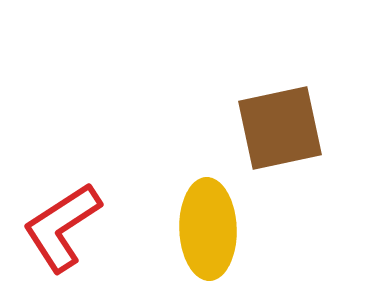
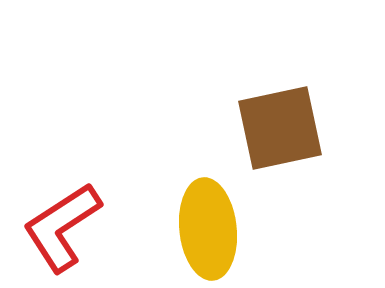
yellow ellipse: rotated 4 degrees counterclockwise
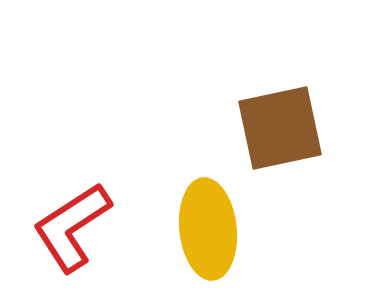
red L-shape: moved 10 px right
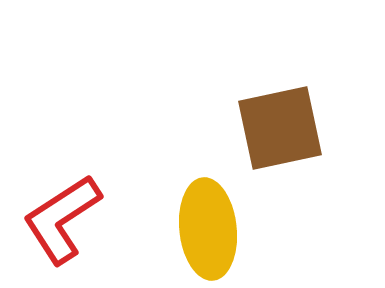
red L-shape: moved 10 px left, 8 px up
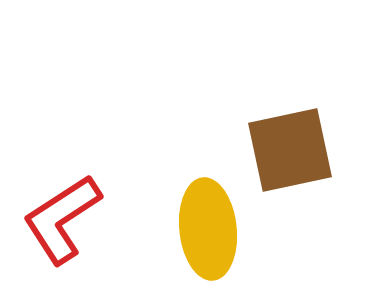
brown square: moved 10 px right, 22 px down
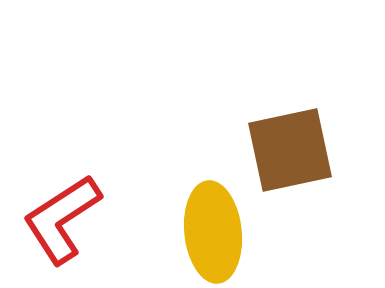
yellow ellipse: moved 5 px right, 3 px down
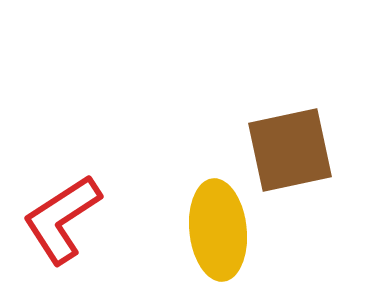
yellow ellipse: moved 5 px right, 2 px up
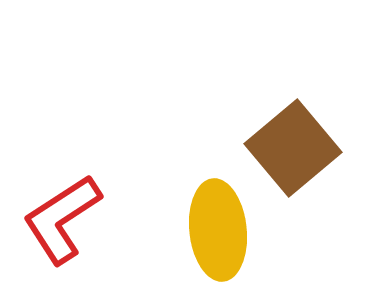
brown square: moved 3 px right, 2 px up; rotated 28 degrees counterclockwise
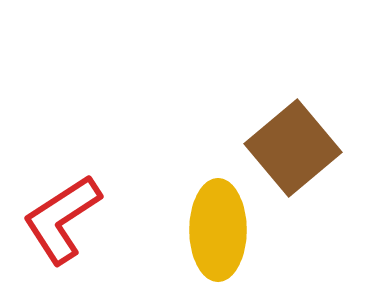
yellow ellipse: rotated 6 degrees clockwise
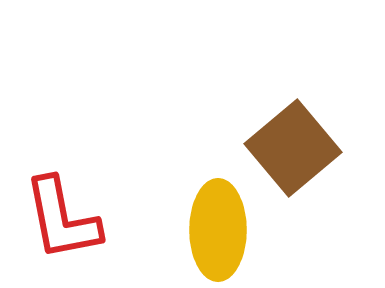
red L-shape: rotated 68 degrees counterclockwise
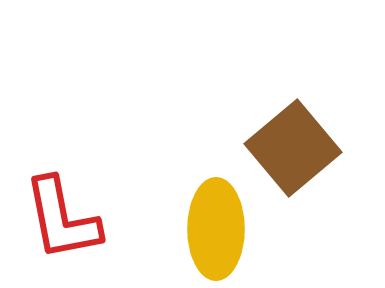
yellow ellipse: moved 2 px left, 1 px up
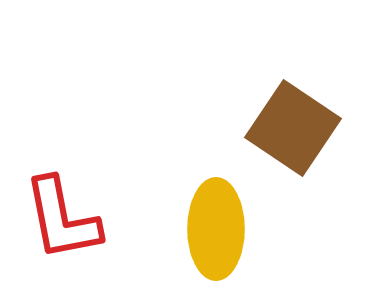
brown square: moved 20 px up; rotated 16 degrees counterclockwise
